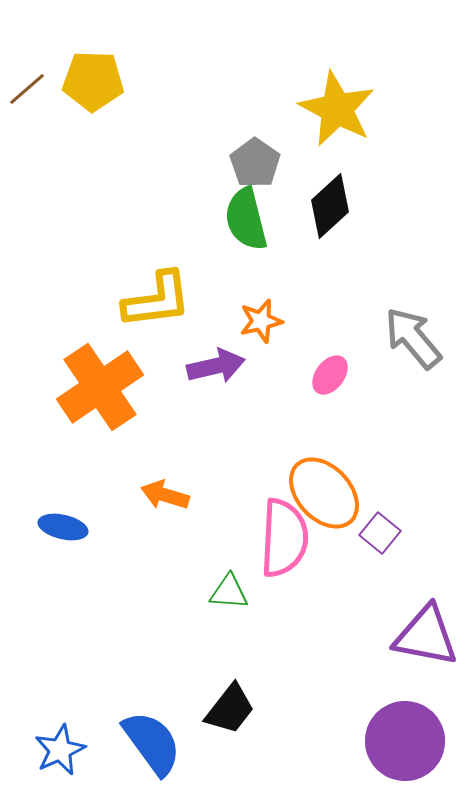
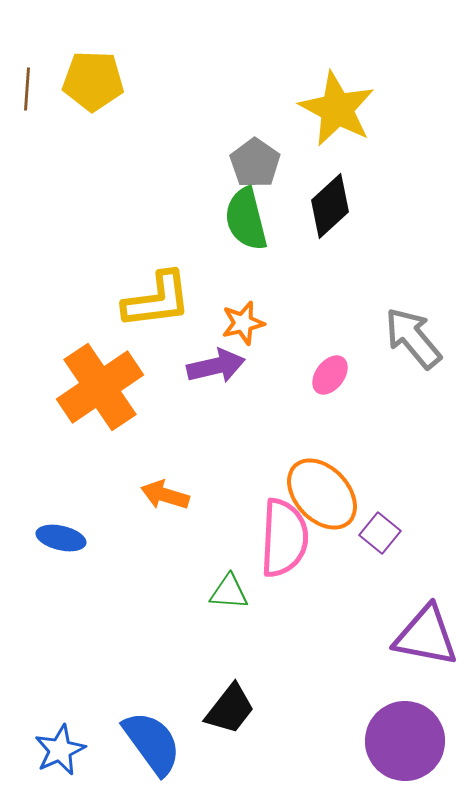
brown line: rotated 45 degrees counterclockwise
orange star: moved 18 px left, 2 px down
orange ellipse: moved 2 px left, 1 px down
blue ellipse: moved 2 px left, 11 px down
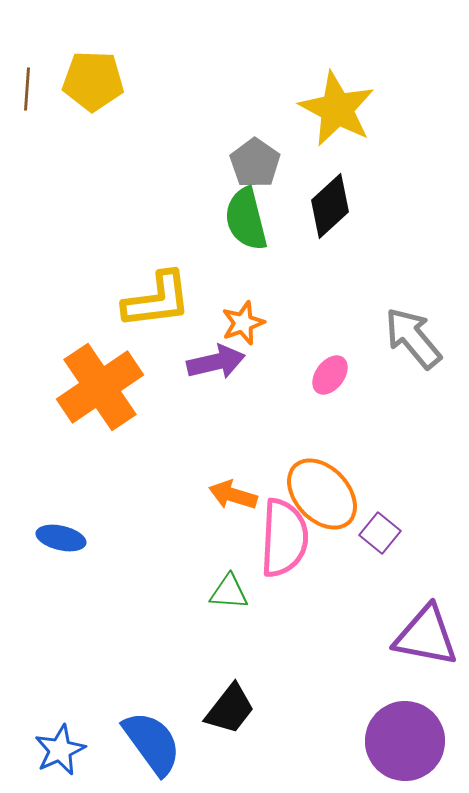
orange star: rotated 6 degrees counterclockwise
purple arrow: moved 4 px up
orange arrow: moved 68 px right
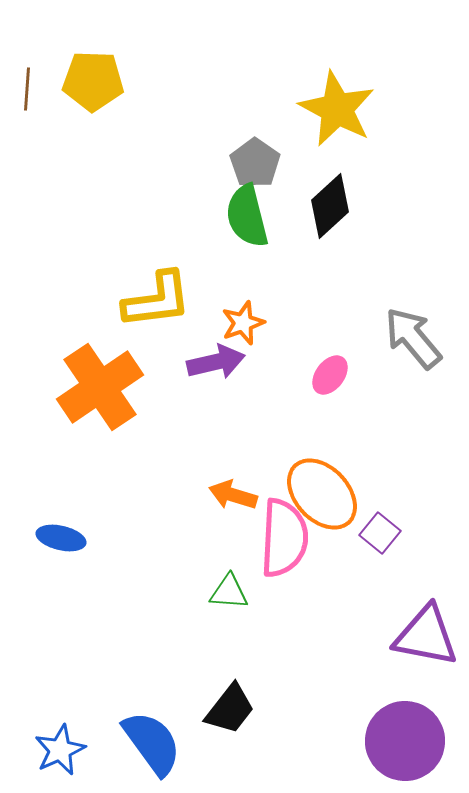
green semicircle: moved 1 px right, 3 px up
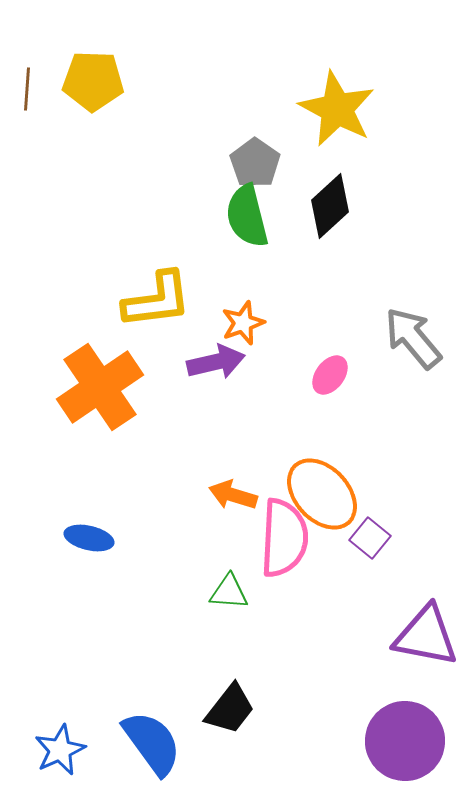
purple square: moved 10 px left, 5 px down
blue ellipse: moved 28 px right
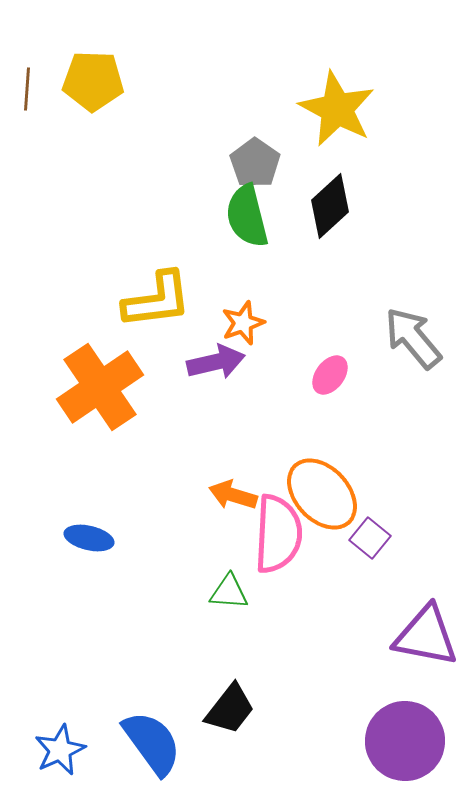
pink semicircle: moved 6 px left, 4 px up
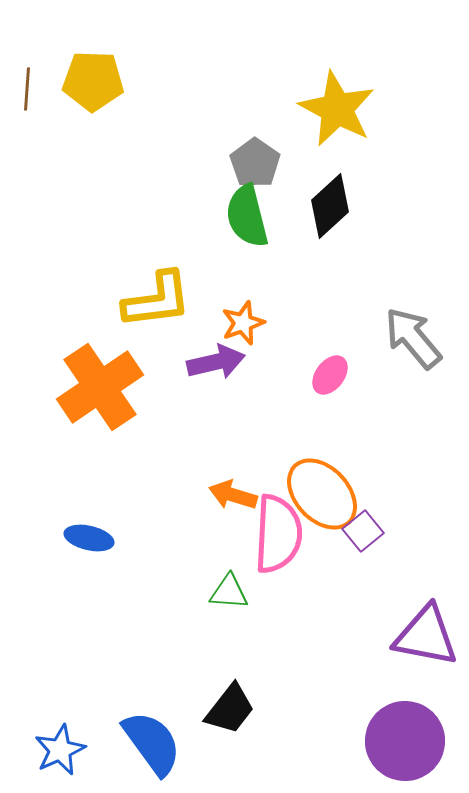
purple square: moved 7 px left, 7 px up; rotated 12 degrees clockwise
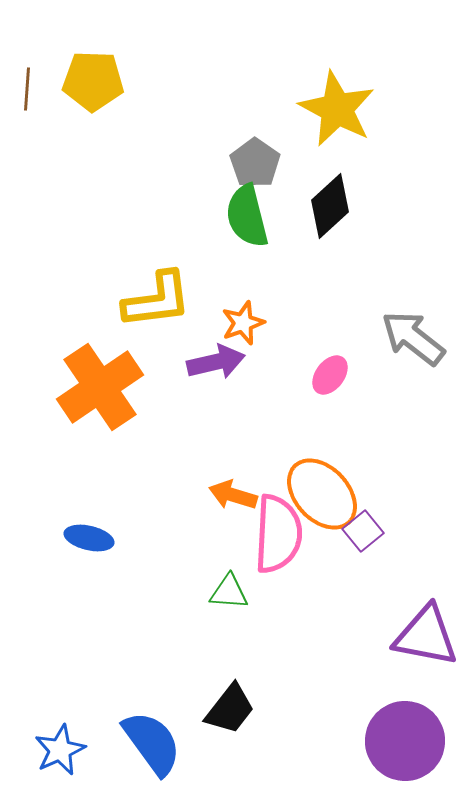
gray arrow: rotated 12 degrees counterclockwise
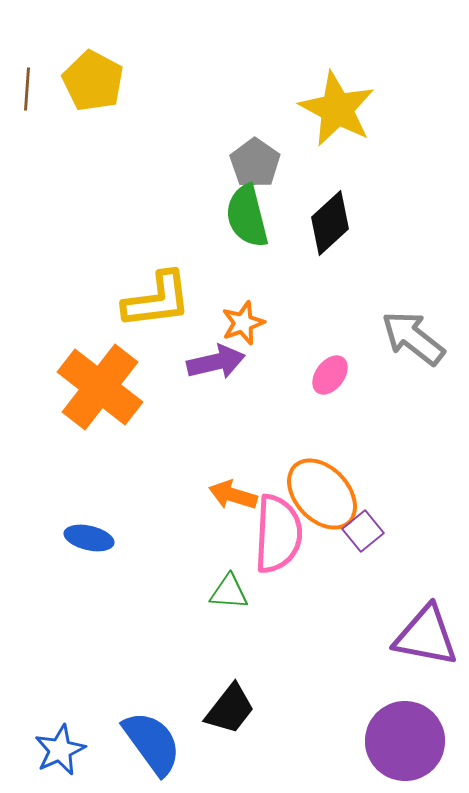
yellow pentagon: rotated 26 degrees clockwise
black diamond: moved 17 px down
orange cross: rotated 18 degrees counterclockwise
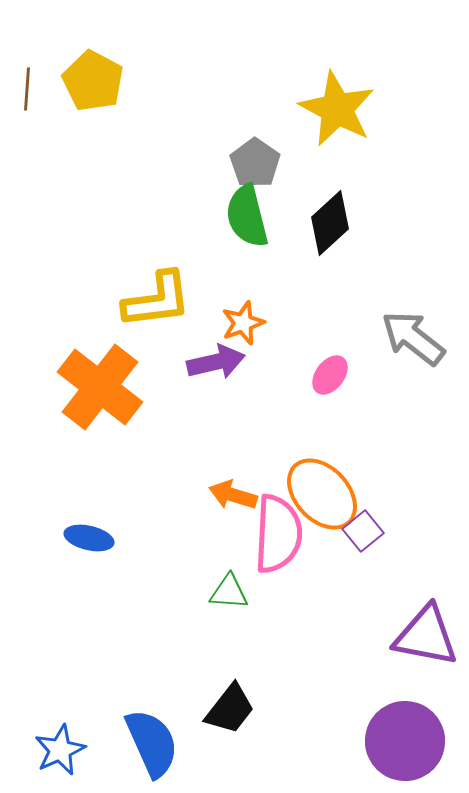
blue semicircle: rotated 12 degrees clockwise
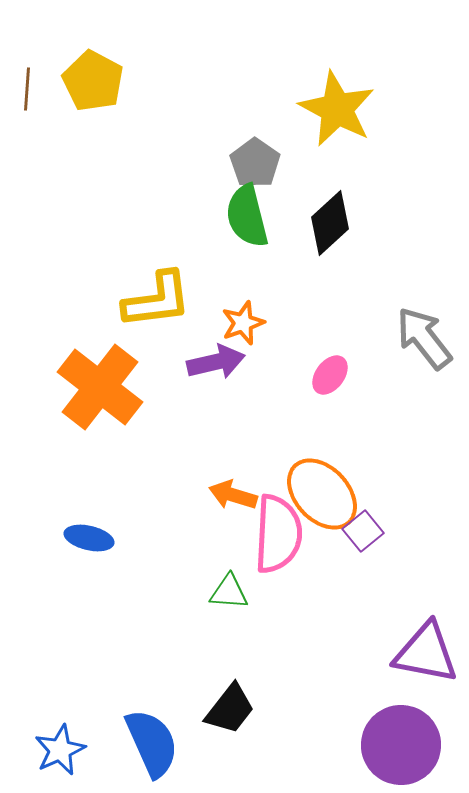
gray arrow: moved 11 px right; rotated 14 degrees clockwise
purple triangle: moved 17 px down
purple circle: moved 4 px left, 4 px down
